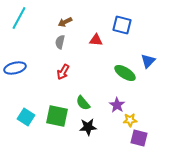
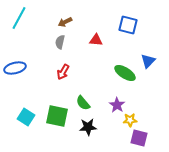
blue square: moved 6 px right
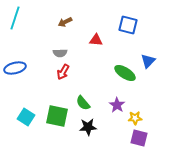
cyan line: moved 4 px left; rotated 10 degrees counterclockwise
gray semicircle: moved 11 px down; rotated 104 degrees counterclockwise
yellow star: moved 5 px right, 2 px up
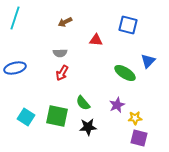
red arrow: moved 1 px left, 1 px down
purple star: rotated 14 degrees clockwise
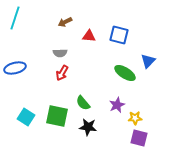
blue square: moved 9 px left, 10 px down
red triangle: moved 7 px left, 4 px up
black star: rotated 12 degrees clockwise
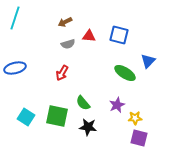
gray semicircle: moved 8 px right, 9 px up; rotated 16 degrees counterclockwise
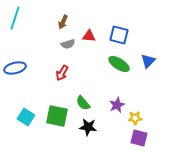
brown arrow: moved 2 px left; rotated 40 degrees counterclockwise
green ellipse: moved 6 px left, 9 px up
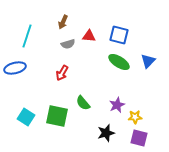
cyan line: moved 12 px right, 18 px down
green ellipse: moved 2 px up
yellow star: moved 1 px up
black star: moved 18 px right, 6 px down; rotated 24 degrees counterclockwise
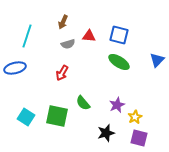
blue triangle: moved 9 px right, 1 px up
yellow star: rotated 24 degrees counterclockwise
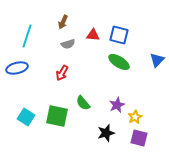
red triangle: moved 4 px right, 1 px up
blue ellipse: moved 2 px right
